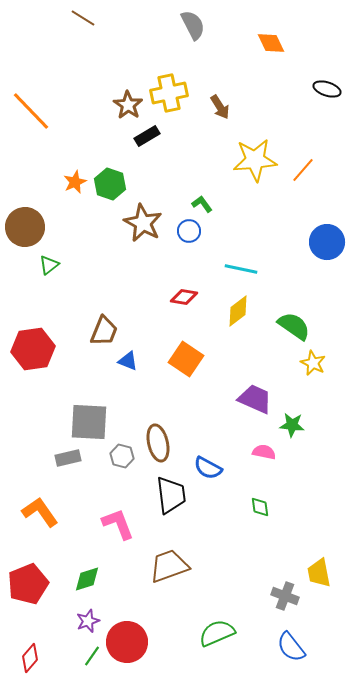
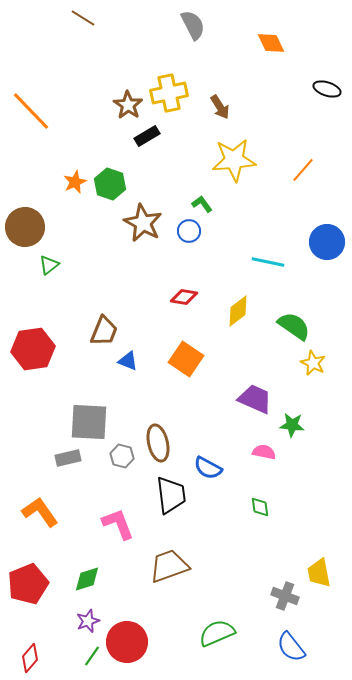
yellow star at (255, 160): moved 21 px left
cyan line at (241, 269): moved 27 px right, 7 px up
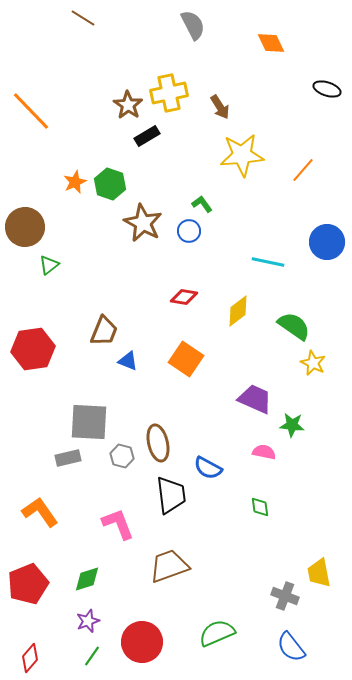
yellow star at (234, 160): moved 8 px right, 5 px up
red circle at (127, 642): moved 15 px right
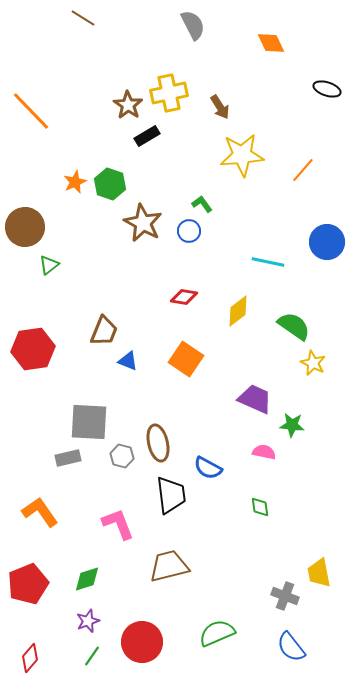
brown trapezoid at (169, 566): rotated 6 degrees clockwise
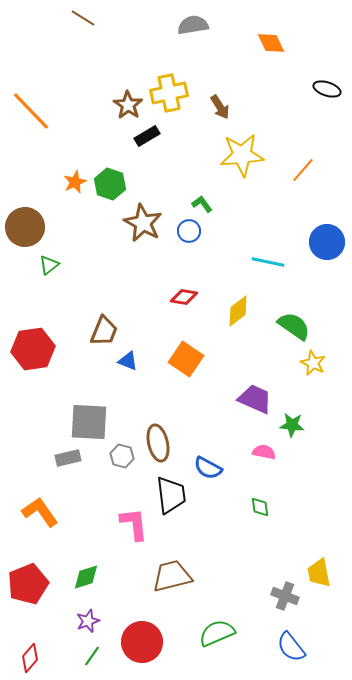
gray semicircle at (193, 25): rotated 72 degrees counterclockwise
pink L-shape at (118, 524): moved 16 px right; rotated 15 degrees clockwise
brown trapezoid at (169, 566): moved 3 px right, 10 px down
green diamond at (87, 579): moved 1 px left, 2 px up
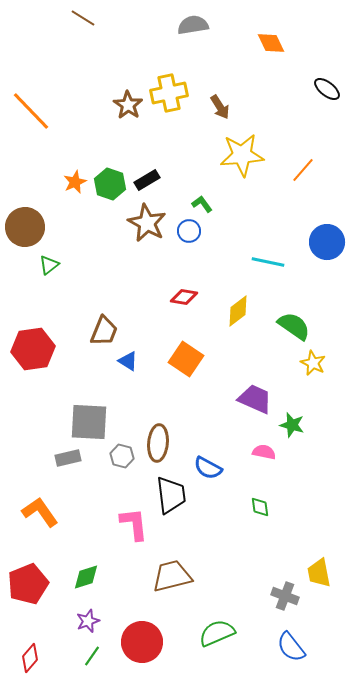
black ellipse at (327, 89): rotated 20 degrees clockwise
black rectangle at (147, 136): moved 44 px down
brown star at (143, 223): moved 4 px right
blue triangle at (128, 361): rotated 10 degrees clockwise
green star at (292, 425): rotated 10 degrees clockwise
brown ellipse at (158, 443): rotated 18 degrees clockwise
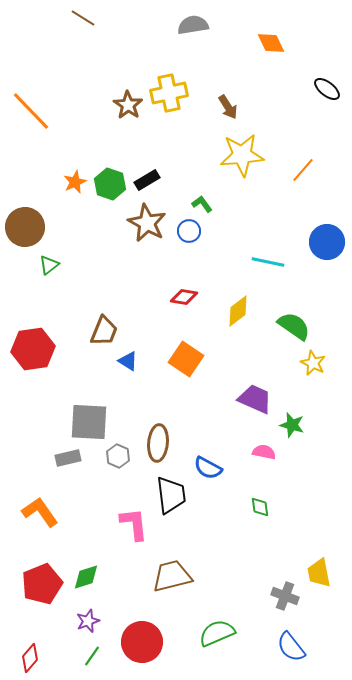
brown arrow at (220, 107): moved 8 px right
gray hexagon at (122, 456): moved 4 px left; rotated 10 degrees clockwise
red pentagon at (28, 584): moved 14 px right
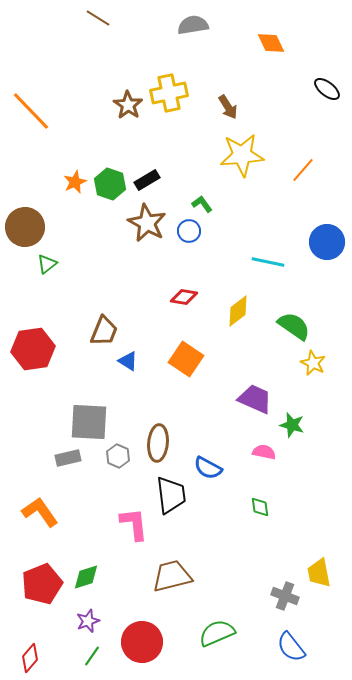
brown line at (83, 18): moved 15 px right
green triangle at (49, 265): moved 2 px left, 1 px up
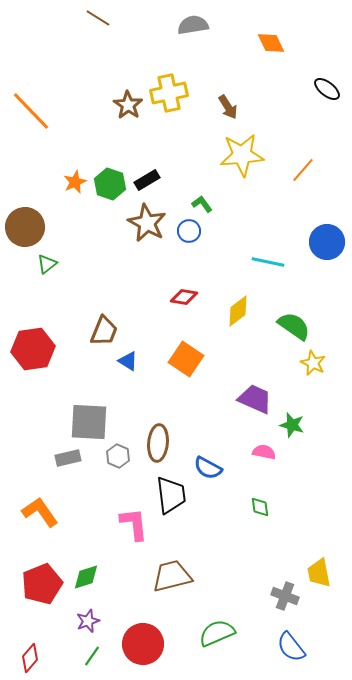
red circle at (142, 642): moved 1 px right, 2 px down
